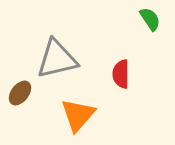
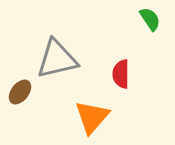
brown ellipse: moved 1 px up
orange triangle: moved 14 px right, 2 px down
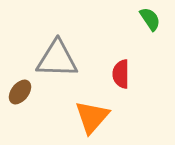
gray triangle: rotated 15 degrees clockwise
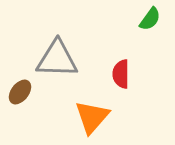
green semicircle: rotated 70 degrees clockwise
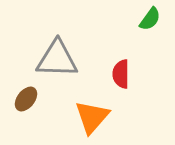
brown ellipse: moved 6 px right, 7 px down
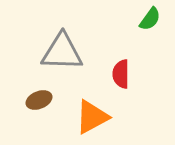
gray triangle: moved 5 px right, 7 px up
brown ellipse: moved 13 px right, 1 px down; rotated 30 degrees clockwise
orange triangle: rotated 21 degrees clockwise
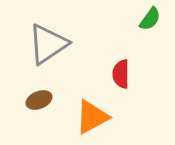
gray triangle: moved 14 px left, 8 px up; rotated 36 degrees counterclockwise
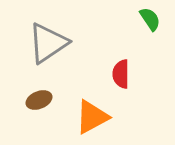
green semicircle: rotated 70 degrees counterclockwise
gray triangle: moved 1 px up
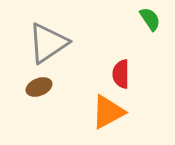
brown ellipse: moved 13 px up
orange triangle: moved 16 px right, 5 px up
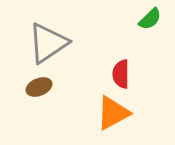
green semicircle: rotated 80 degrees clockwise
orange triangle: moved 5 px right, 1 px down
